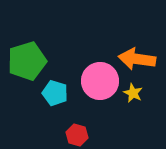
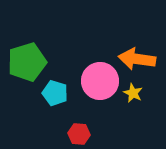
green pentagon: moved 1 px down
red hexagon: moved 2 px right, 1 px up; rotated 10 degrees counterclockwise
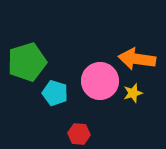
yellow star: rotated 30 degrees clockwise
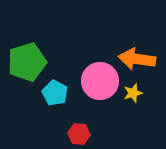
cyan pentagon: rotated 10 degrees clockwise
